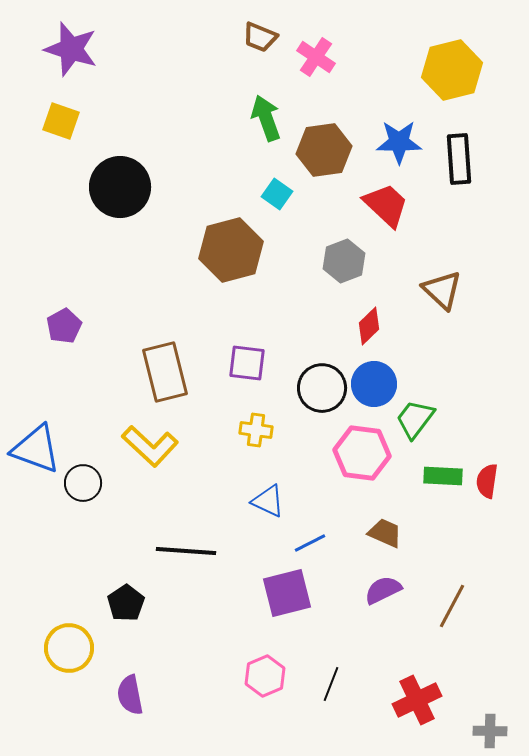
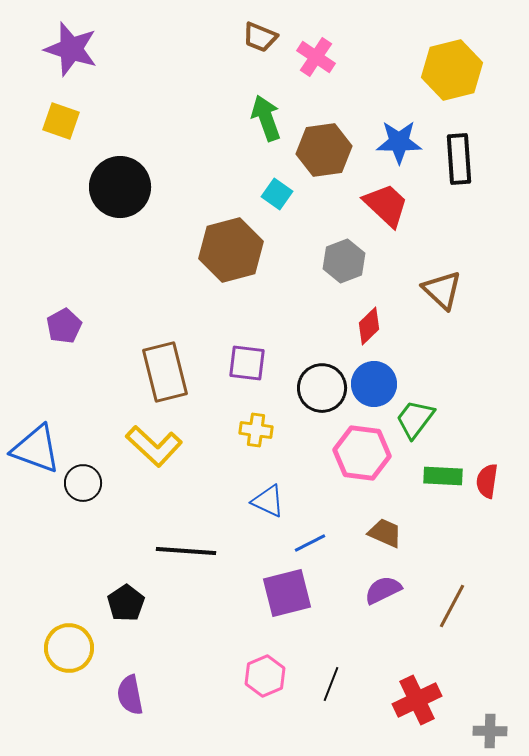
yellow L-shape at (150, 446): moved 4 px right
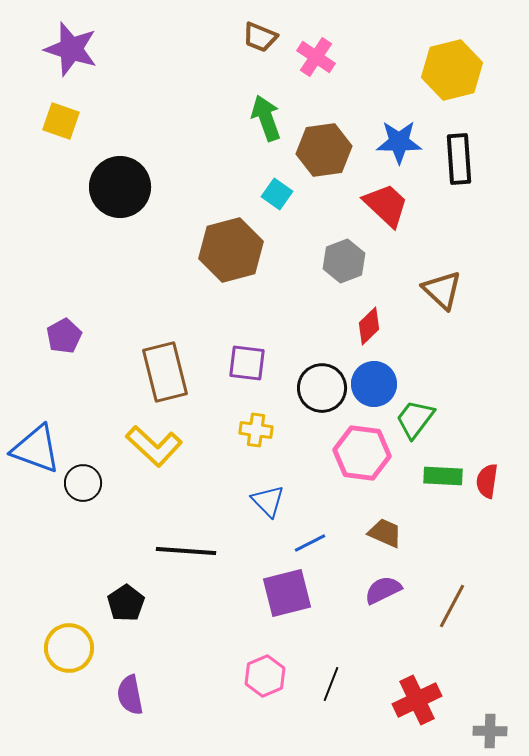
purple pentagon at (64, 326): moved 10 px down
blue triangle at (268, 501): rotated 21 degrees clockwise
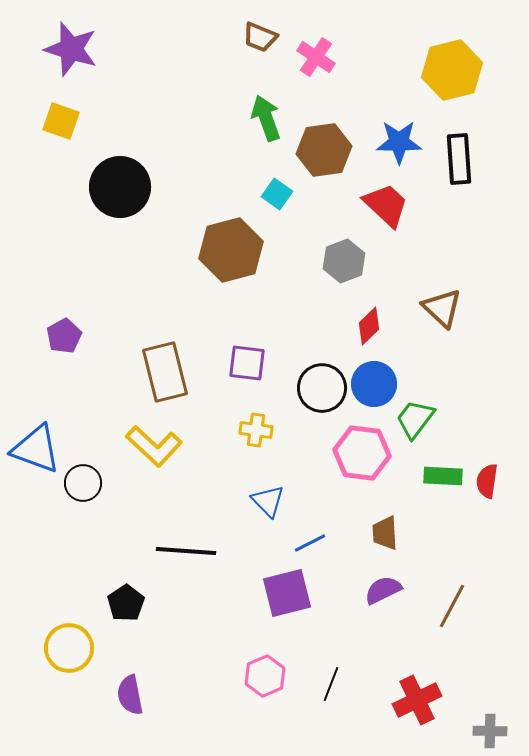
brown triangle at (442, 290): moved 18 px down
brown trapezoid at (385, 533): rotated 117 degrees counterclockwise
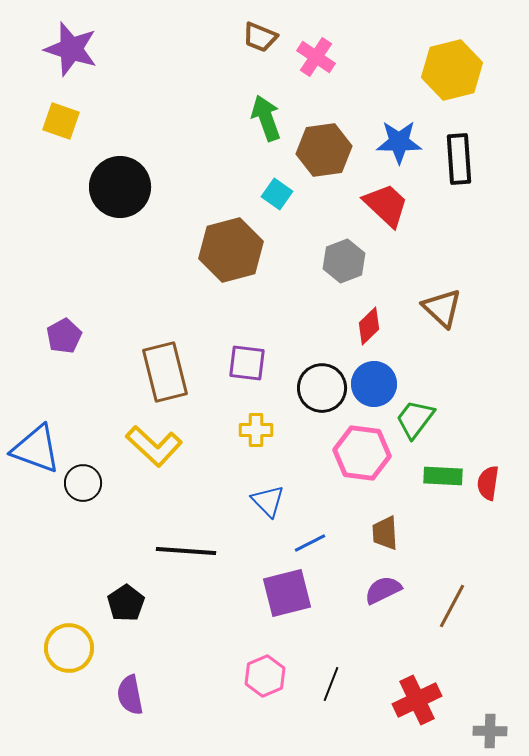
yellow cross at (256, 430): rotated 8 degrees counterclockwise
red semicircle at (487, 481): moved 1 px right, 2 px down
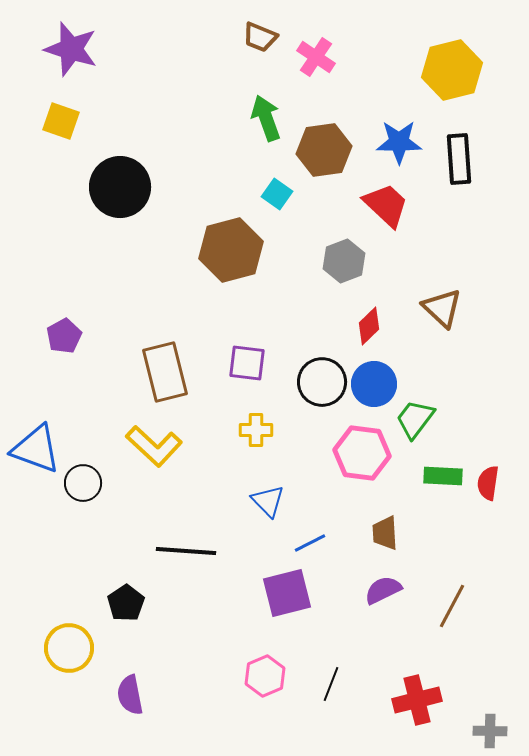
black circle at (322, 388): moved 6 px up
red cross at (417, 700): rotated 12 degrees clockwise
